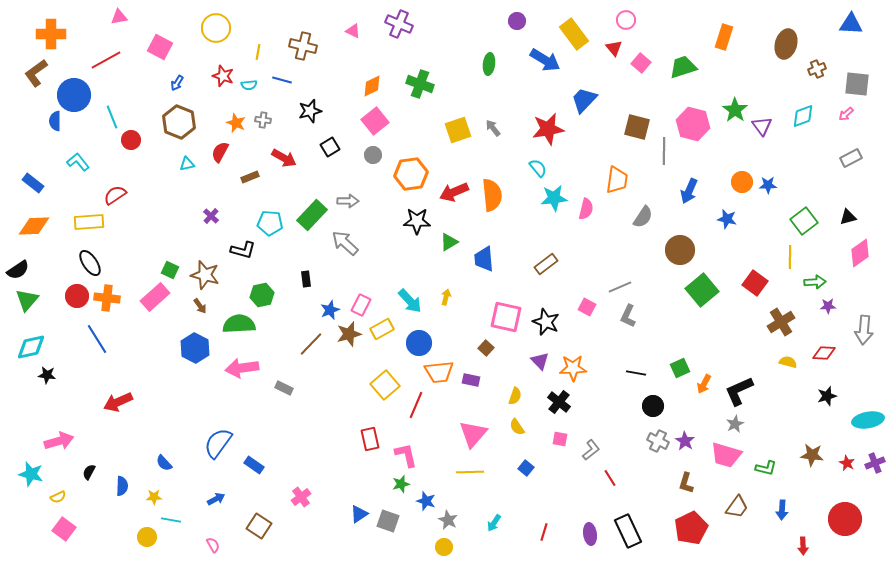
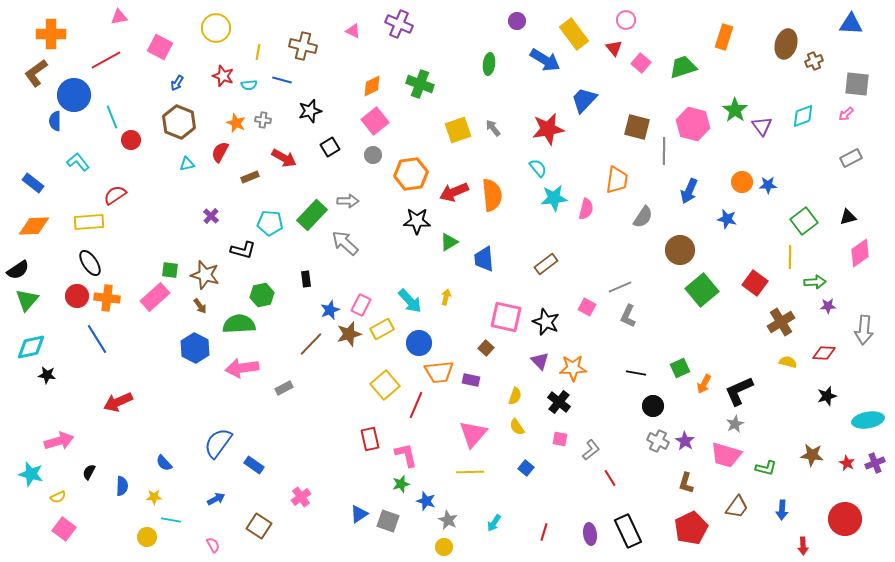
brown cross at (817, 69): moved 3 px left, 8 px up
green square at (170, 270): rotated 18 degrees counterclockwise
gray rectangle at (284, 388): rotated 54 degrees counterclockwise
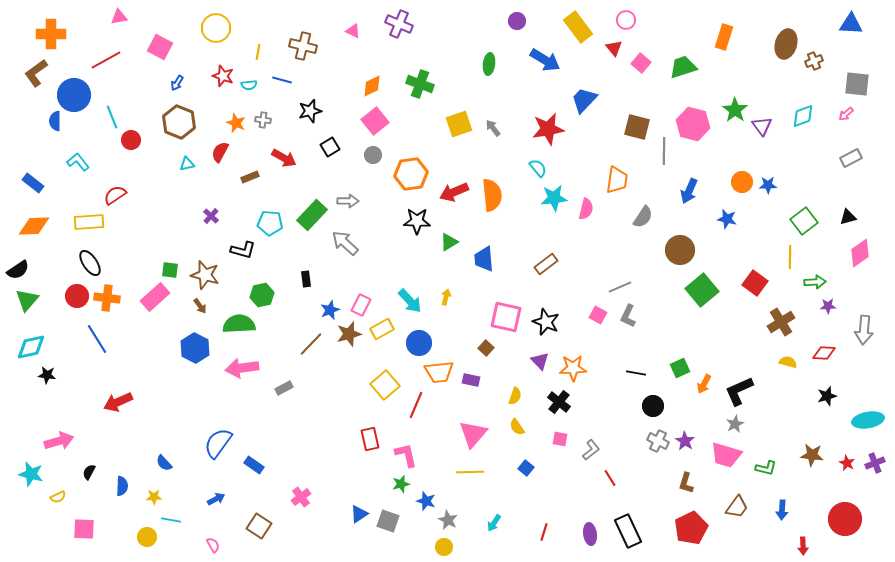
yellow rectangle at (574, 34): moved 4 px right, 7 px up
yellow square at (458, 130): moved 1 px right, 6 px up
pink square at (587, 307): moved 11 px right, 8 px down
pink square at (64, 529): moved 20 px right; rotated 35 degrees counterclockwise
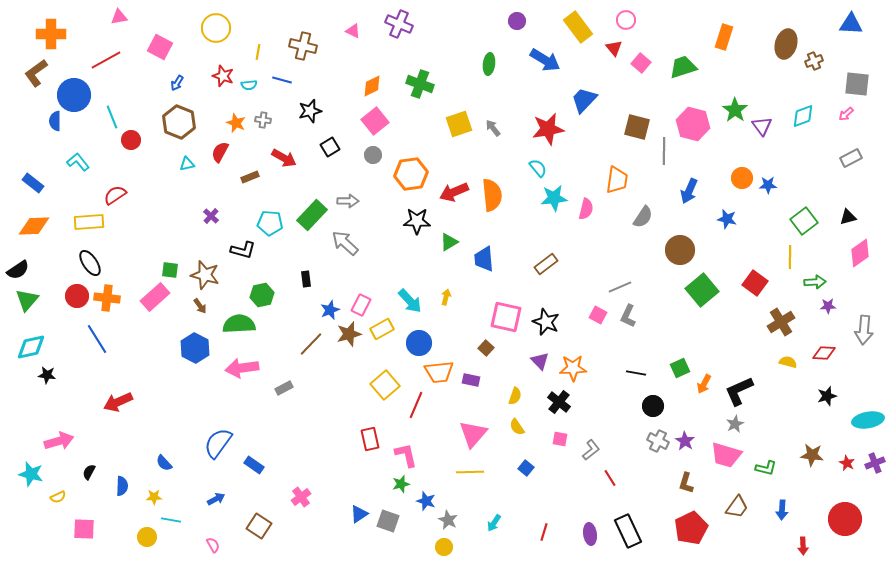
orange circle at (742, 182): moved 4 px up
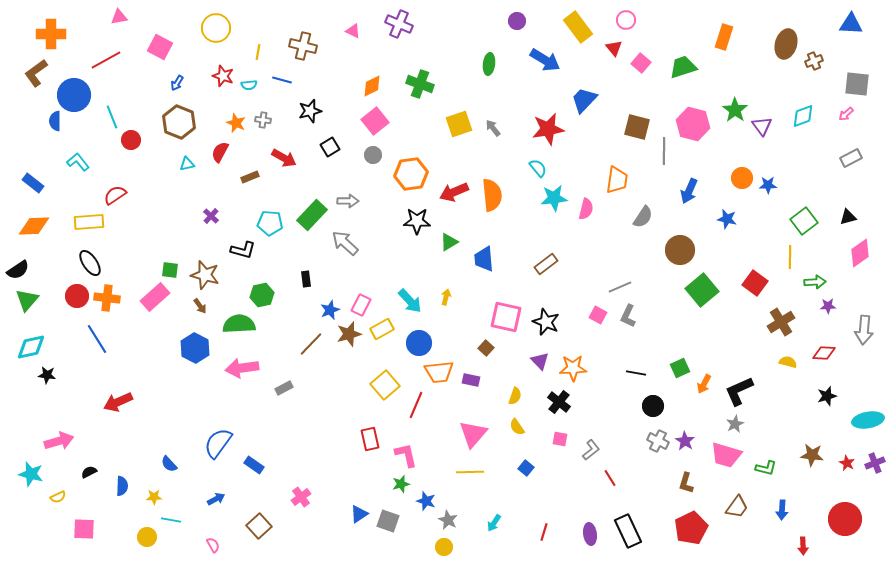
blue semicircle at (164, 463): moved 5 px right, 1 px down
black semicircle at (89, 472): rotated 35 degrees clockwise
brown square at (259, 526): rotated 15 degrees clockwise
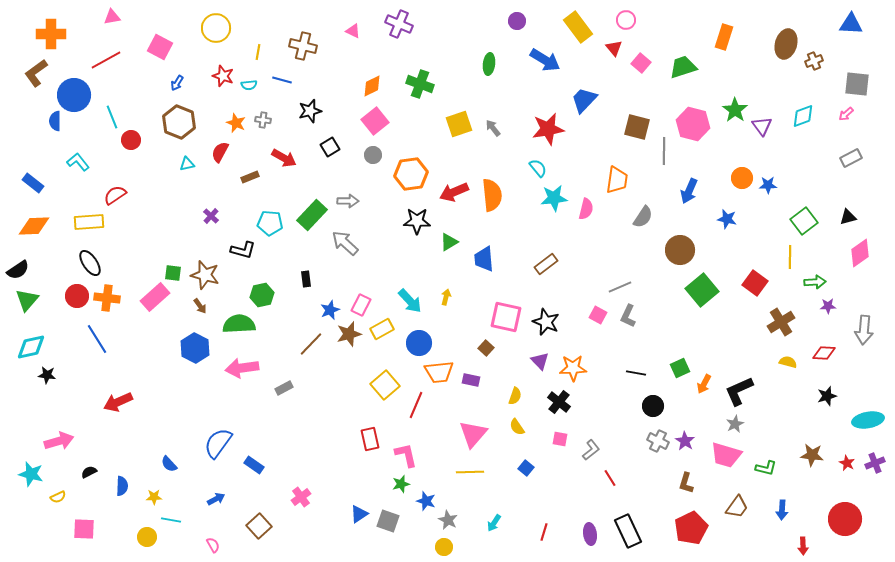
pink triangle at (119, 17): moved 7 px left
green square at (170, 270): moved 3 px right, 3 px down
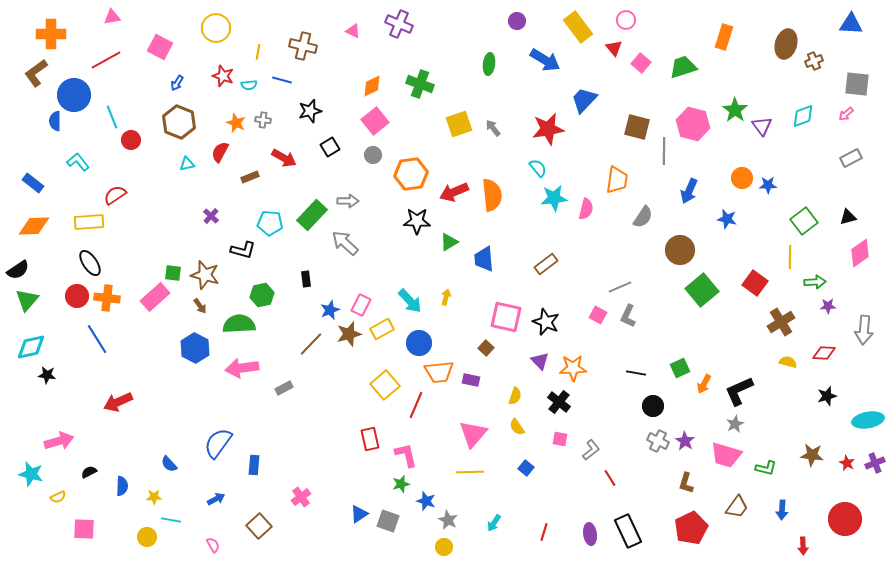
blue rectangle at (254, 465): rotated 60 degrees clockwise
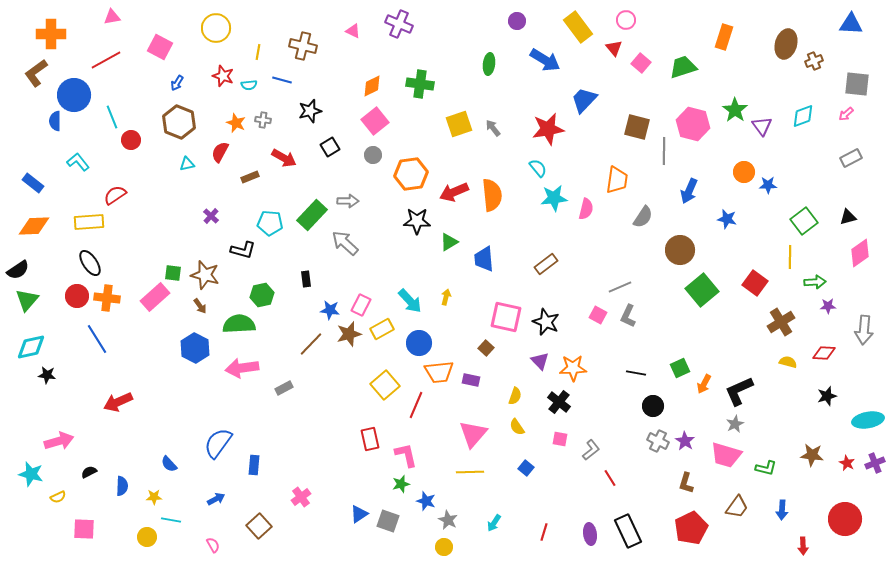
green cross at (420, 84): rotated 12 degrees counterclockwise
orange circle at (742, 178): moved 2 px right, 6 px up
blue star at (330, 310): rotated 30 degrees clockwise
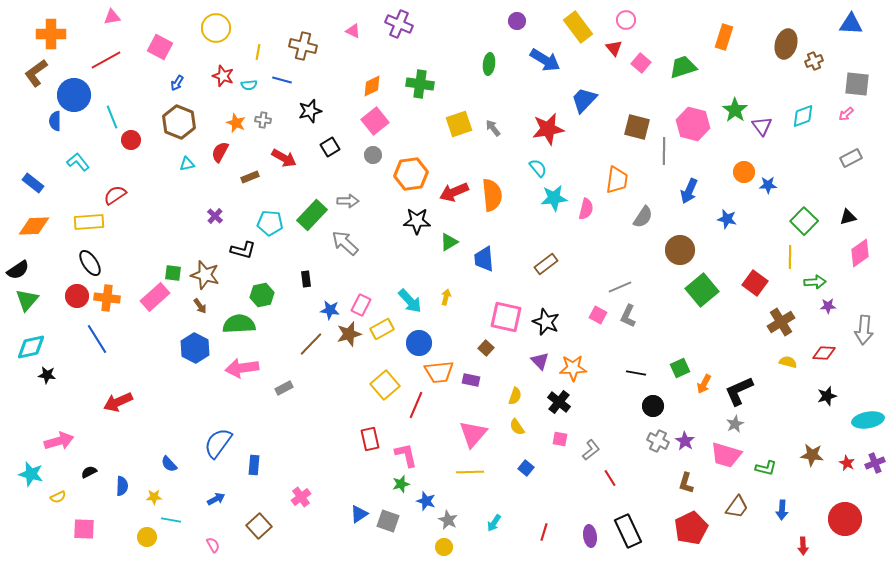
purple cross at (211, 216): moved 4 px right
green square at (804, 221): rotated 8 degrees counterclockwise
purple ellipse at (590, 534): moved 2 px down
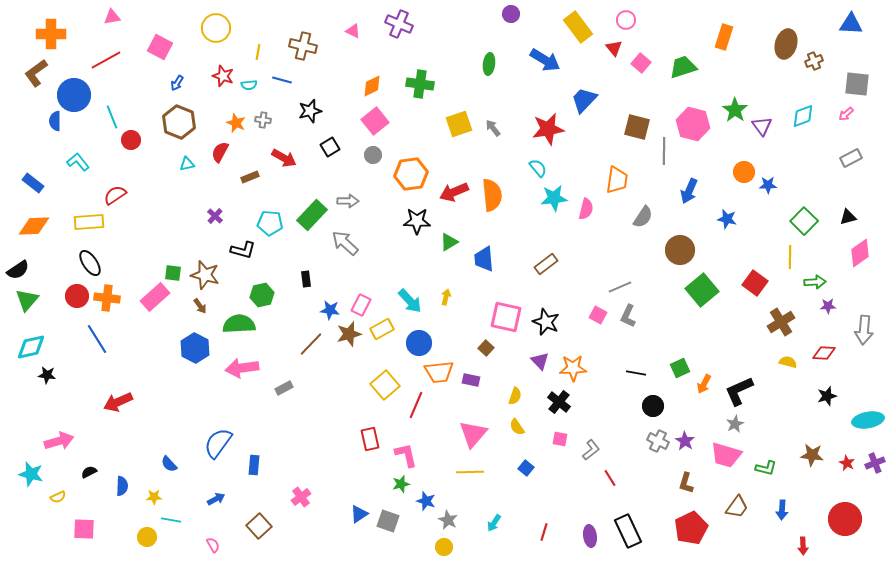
purple circle at (517, 21): moved 6 px left, 7 px up
